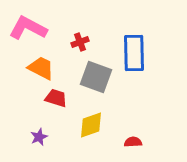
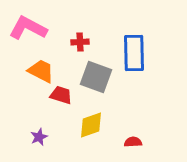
red cross: rotated 18 degrees clockwise
orange trapezoid: moved 3 px down
red trapezoid: moved 5 px right, 3 px up
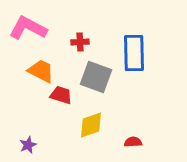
purple star: moved 11 px left, 8 px down
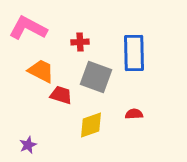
red semicircle: moved 1 px right, 28 px up
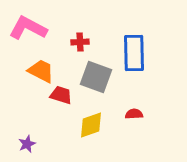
purple star: moved 1 px left, 1 px up
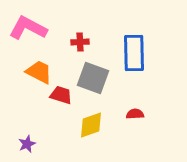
orange trapezoid: moved 2 px left, 1 px down
gray square: moved 3 px left, 1 px down
red semicircle: moved 1 px right
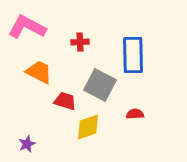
pink L-shape: moved 1 px left, 1 px up
blue rectangle: moved 1 px left, 2 px down
gray square: moved 7 px right, 7 px down; rotated 8 degrees clockwise
red trapezoid: moved 4 px right, 6 px down
yellow diamond: moved 3 px left, 2 px down
